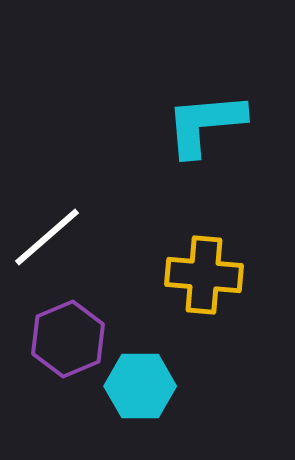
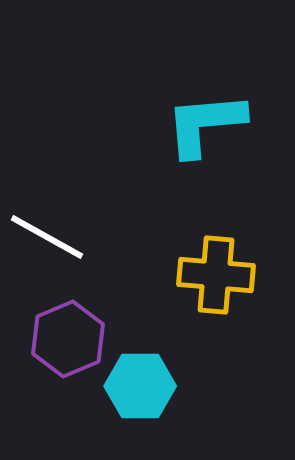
white line: rotated 70 degrees clockwise
yellow cross: moved 12 px right
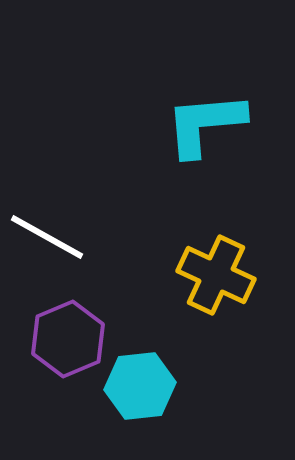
yellow cross: rotated 20 degrees clockwise
cyan hexagon: rotated 6 degrees counterclockwise
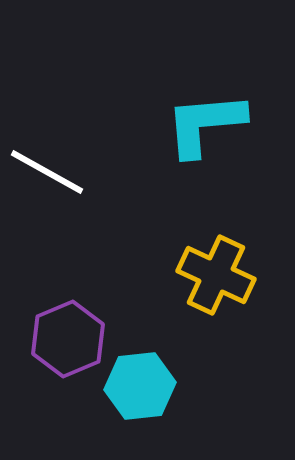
white line: moved 65 px up
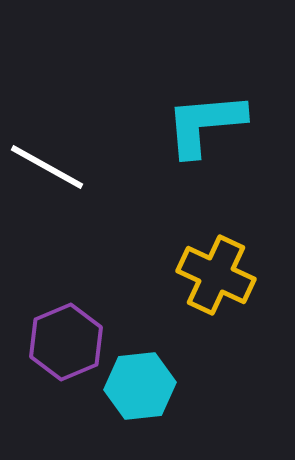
white line: moved 5 px up
purple hexagon: moved 2 px left, 3 px down
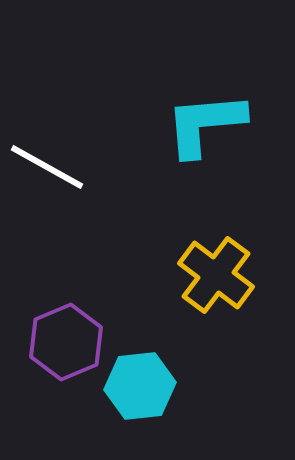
yellow cross: rotated 12 degrees clockwise
